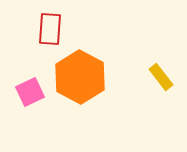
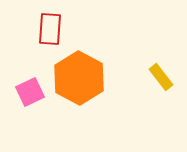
orange hexagon: moved 1 px left, 1 px down
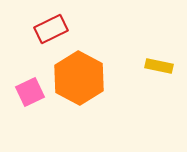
red rectangle: moved 1 px right; rotated 60 degrees clockwise
yellow rectangle: moved 2 px left, 11 px up; rotated 40 degrees counterclockwise
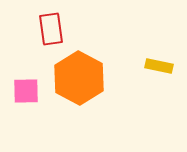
red rectangle: rotated 72 degrees counterclockwise
pink square: moved 4 px left, 1 px up; rotated 24 degrees clockwise
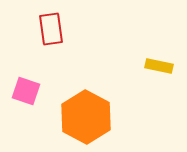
orange hexagon: moved 7 px right, 39 px down
pink square: rotated 20 degrees clockwise
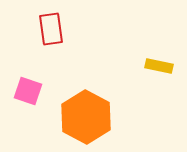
pink square: moved 2 px right
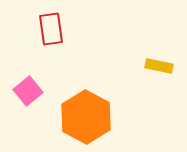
pink square: rotated 32 degrees clockwise
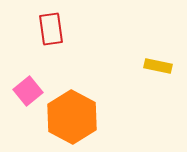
yellow rectangle: moved 1 px left
orange hexagon: moved 14 px left
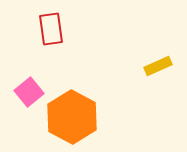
yellow rectangle: rotated 36 degrees counterclockwise
pink square: moved 1 px right, 1 px down
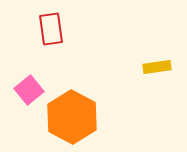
yellow rectangle: moved 1 px left, 1 px down; rotated 16 degrees clockwise
pink square: moved 2 px up
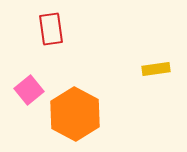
yellow rectangle: moved 1 px left, 2 px down
orange hexagon: moved 3 px right, 3 px up
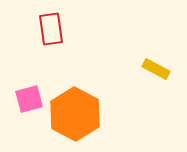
yellow rectangle: rotated 36 degrees clockwise
pink square: moved 9 px down; rotated 24 degrees clockwise
